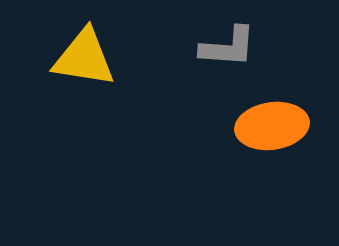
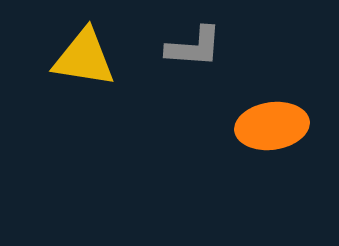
gray L-shape: moved 34 px left
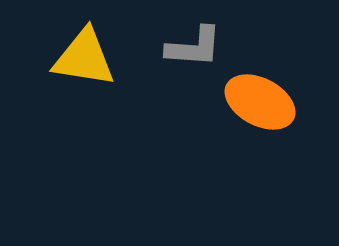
orange ellipse: moved 12 px left, 24 px up; rotated 36 degrees clockwise
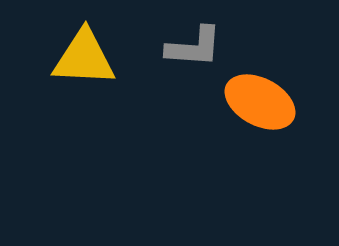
yellow triangle: rotated 6 degrees counterclockwise
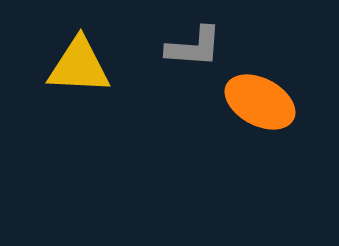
yellow triangle: moved 5 px left, 8 px down
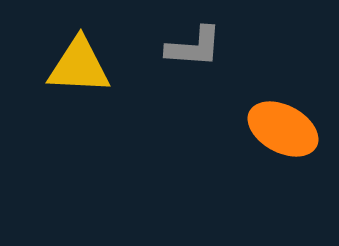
orange ellipse: moved 23 px right, 27 px down
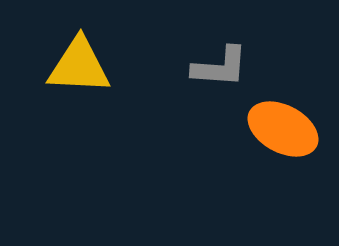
gray L-shape: moved 26 px right, 20 px down
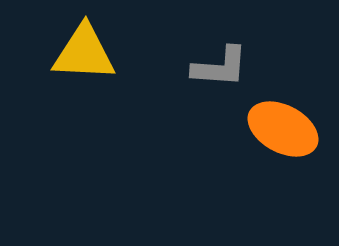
yellow triangle: moved 5 px right, 13 px up
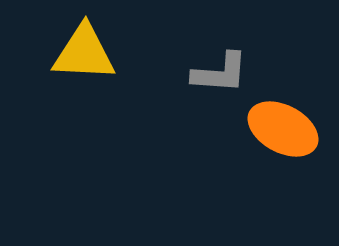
gray L-shape: moved 6 px down
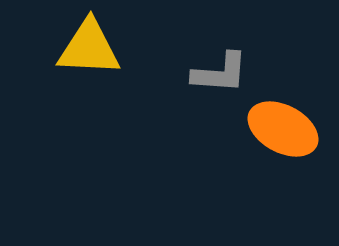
yellow triangle: moved 5 px right, 5 px up
